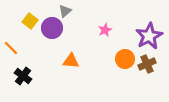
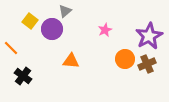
purple circle: moved 1 px down
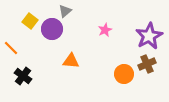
orange circle: moved 1 px left, 15 px down
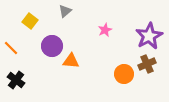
purple circle: moved 17 px down
black cross: moved 7 px left, 4 px down
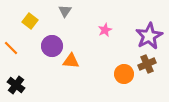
gray triangle: rotated 16 degrees counterclockwise
black cross: moved 5 px down
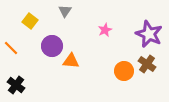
purple star: moved 2 px up; rotated 20 degrees counterclockwise
brown cross: rotated 30 degrees counterclockwise
orange circle: moved 3 px up
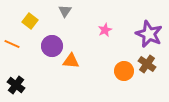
orange line: moved 1 px right, 4 px up; rotated 21 degrees counterclockwise
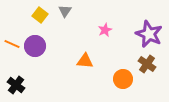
yellow square: moved 10 px right, 6 px up
purple circle: moved 17 px left
orange triangle: moved 14 px right
orange circle: moved 1 px left, 8 px down
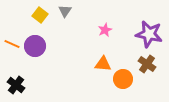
purple star: rotated 12 degrees counterclockwise
orange triangle: moved 18 px right, 3 px down
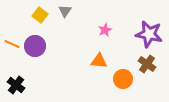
orange triangle: moved 4 px left, 3 px up
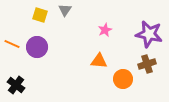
gray triangle: moved 1 px up
yellow square: rotated 21 degrees counterclockwise
purple circle: moved 2 px right, 1 px down
brown cross: rotated 36 degrees clockwise
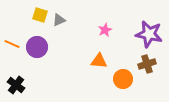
gray triangle: moved 6 px left, 10 px down; rotated 32 degrees clockwise
